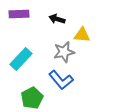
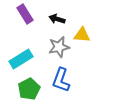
purple rectangle: moved 6 px right; rotated 60 degrees clockwise
gray star: moved 5 px left, 5 px up
cyan rectangle: rotated 15 degrees clockwise
blue L-shape: rotated 60 degrees clockwise
green pentagon: moved 3 px left, 9 px up
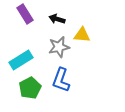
cyan rectangle: moved 1 px down
green pentagon: moved 1 px right, 1 px up
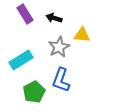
black arrow: moved 3 px left, 1 px up
gray star: rotated 15 degrees counterclockwise
green pentagon: moved 4 px right, 4 px down
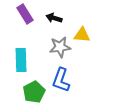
gray star: moved 1 px right; rotated 20 degrees clockwise
cyan rectangle: rotated 60 degrees counterclockwise
